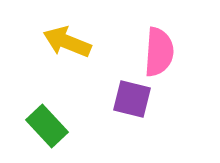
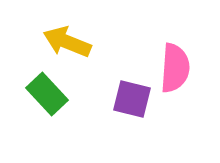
pink semicircle: moved 16 px right, 16 px down
green rectangle: moved 32 px up
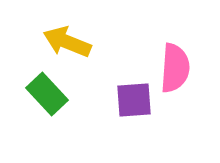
purple square: moved 2 px right, 1 px down; rotated 18 degrees counterclockwise
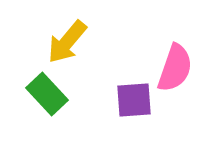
yellow arrow: rotated 72 degrees counterclockwise
pink semicircle: rotated 15 degrees clockwise
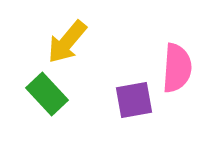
pink semicircle: moved 2 px right; rotated 15 degrees counterclockwise
purple square: rotated 6 degrees counterclockwise
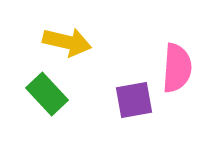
yellow arrow: rotated 117 degrees counterclockwise
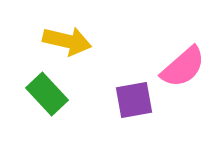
yellow arrow: moved 1 px up
pink semicircle: moved 6 px right, 1 px up; rotated 45 degrees clockwise
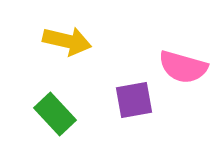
pink semicircle: rotated 57 degrees clockwise
green rectangle: moved 8 px right, 20 px down
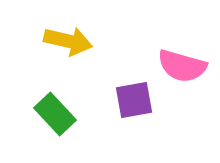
yellow arrow: moved 1 px right
pink semicircle: moved 1 px left, 1 px up
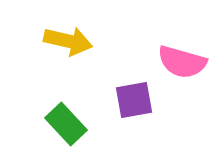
pink semicircle: moved 4 px up
green rectangle: moved 11 px right, 10 px down
